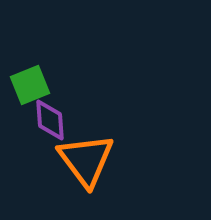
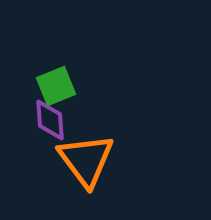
green square: moved 26 px right, 1 px down
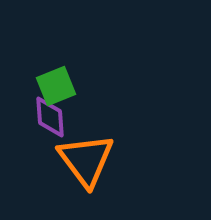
purple diamond: moved 3 px up
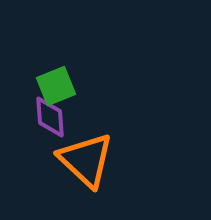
orange triangle: rotated 10 degrees counterclockwise
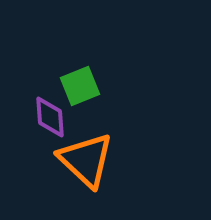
green square: moved 24 px right
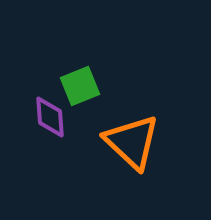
orange triangle: moved 46 px right, 18 px up
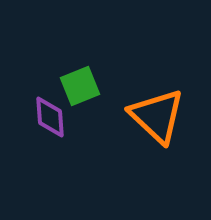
orange triangle: moved 25 px right, 26 px up
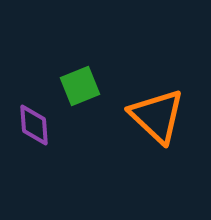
purple diamond: moved 16 px left, 8 px down
